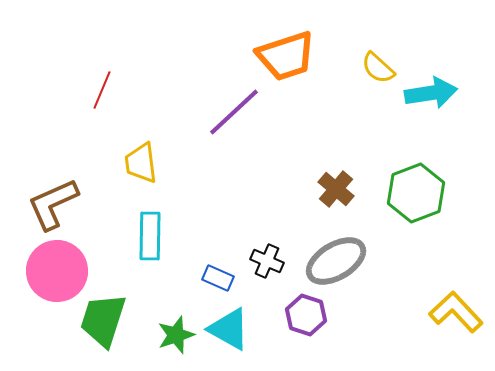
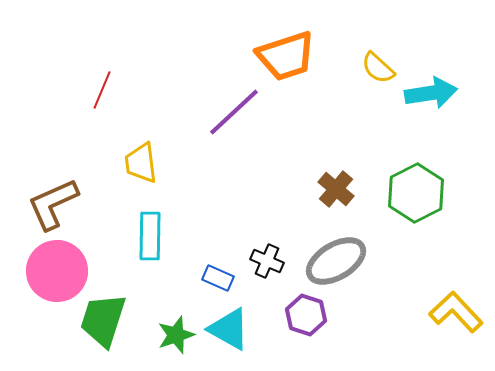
green hexagon: rotated 6 degrees counterclockwise
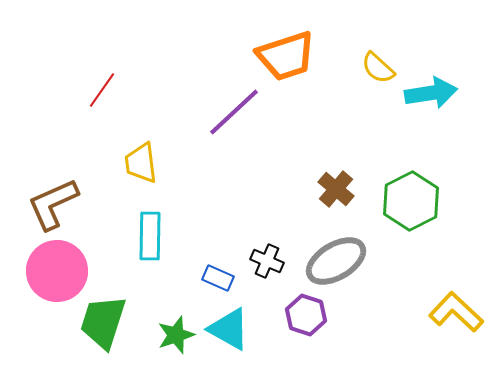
red line: rotated 12 degrees clockwise
green hexagon: moved 5 px left, 8 px down
yellow L-shape: rotated 4 degrees counterclockwise
green trapezoid: moved 2 px down
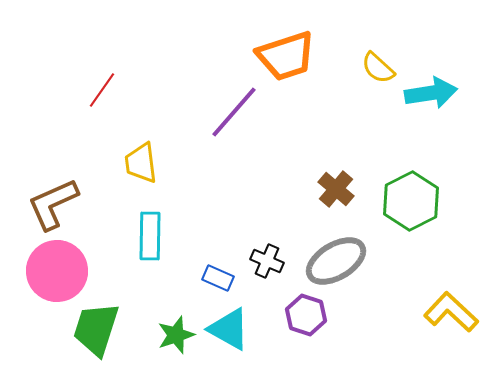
purple line: rotated 6 degrees counterclockwise
yellow L-shape: moved 5 px left
green trapezoid: moved 7 px left, 7 px down
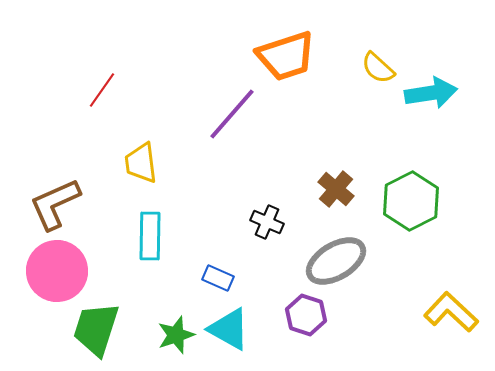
purple line: moved 2 px left, 2 px down
brown L-shape: moved 2 px right
black cross: moved 39 px up
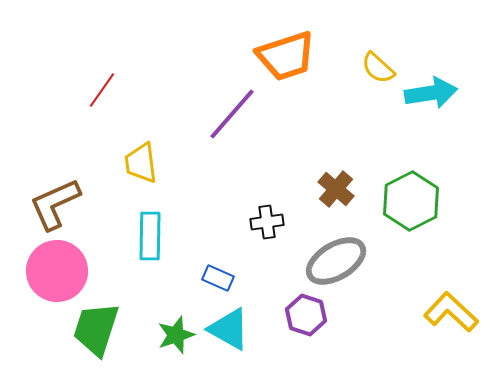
black cross: rotated 32 degrees counterclockwise
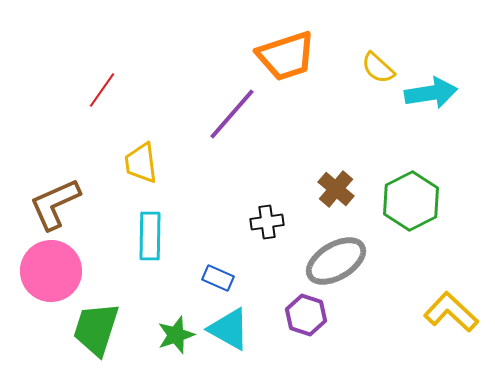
pink circle: moved 6 px left
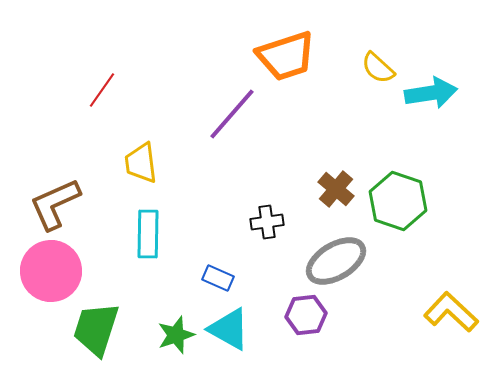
green hexagon: moved 13 px left; rotated 14 degrees counterclockwise
cyan rectangle: moved 2 px left, 2 px up
purple hexagon: rotated 24 degrees counterclockwise
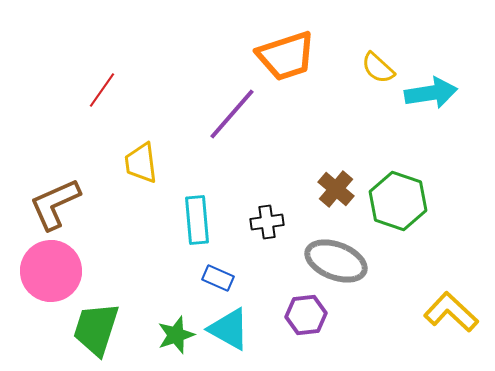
cyan rectangle: moved 49 px right, 14 px up; rotated 6 degrees counterclockwise
gray ellipse: rotated 52 degrees clockwise
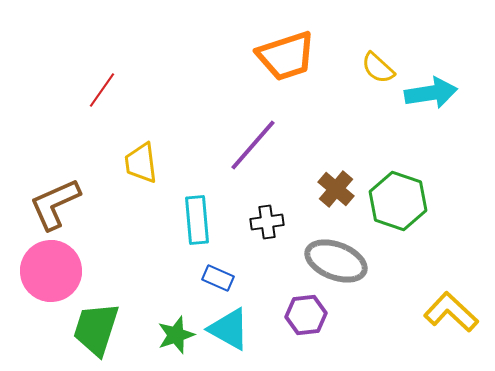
purple line: moved 21 px right, 31 px down
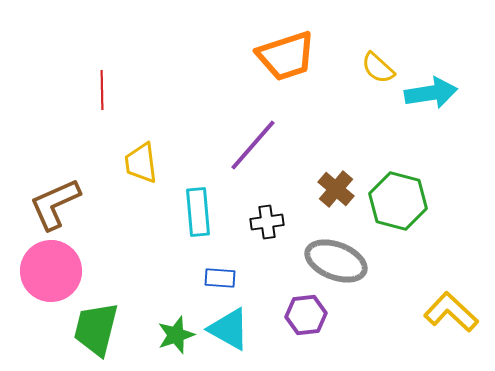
red line: rotated 36 degrees counterclockwise
green hexagon: rotated 4 degrees counterclockwise
cyan rectangle: moved 1 px right, 8 px up
blue rectangle: moved 2 px right; rotated 20 degrees counterclockwise
green trapezoid: rotated 4 degrees counterclockwise
